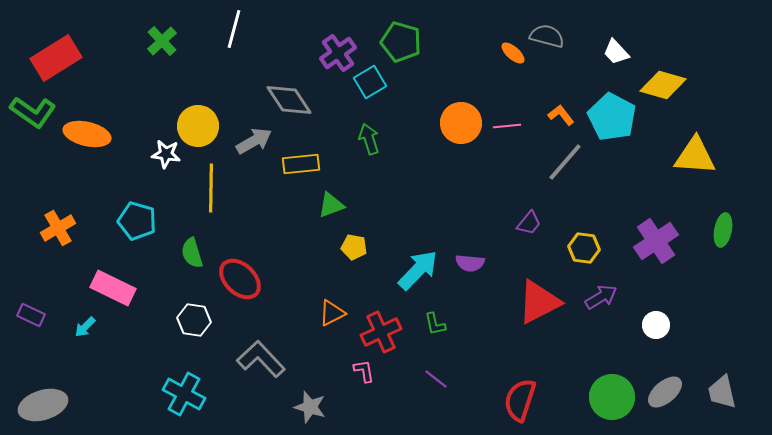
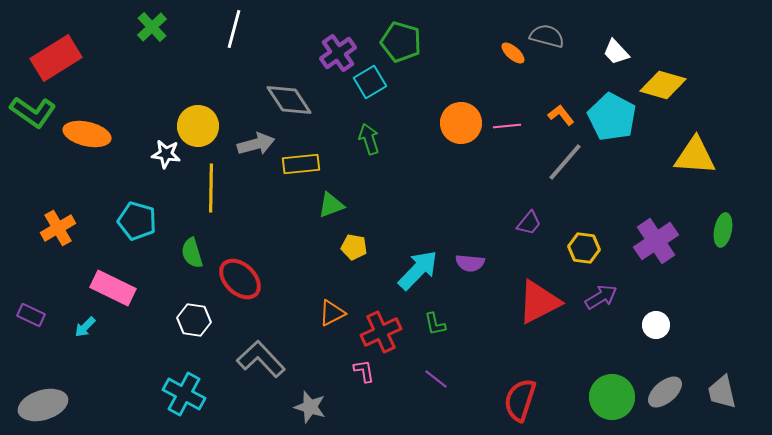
green cross at (162, 41): moved 10 px left, 14 px up
gray arrow at (254, 141): moved 2 px right, 3 px down; rotated 15 degrees clockwise
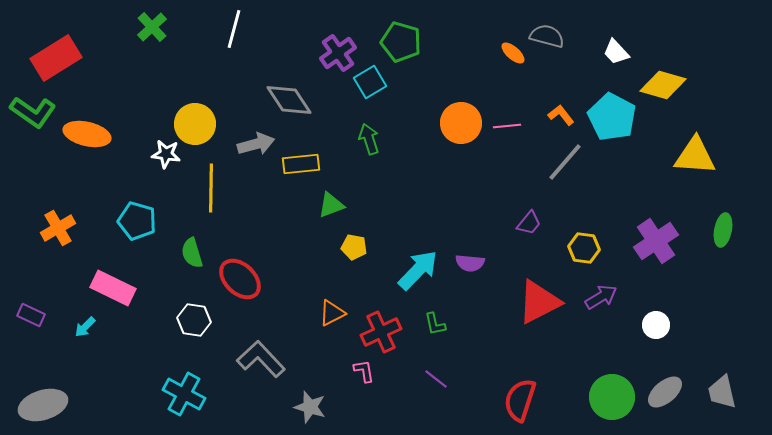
yellow circle at (198, 126): moved 3 px left, 2 px up
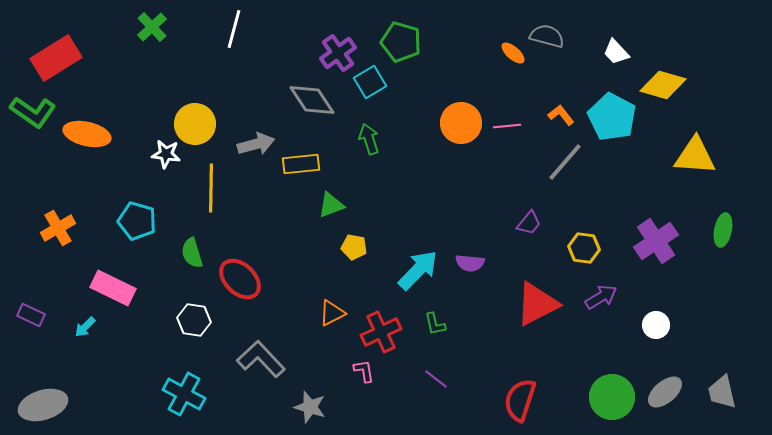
gray diamond at (289, 100): moved 23 px right
red triangle at (539, 302): moved 2 px left, 2 px down
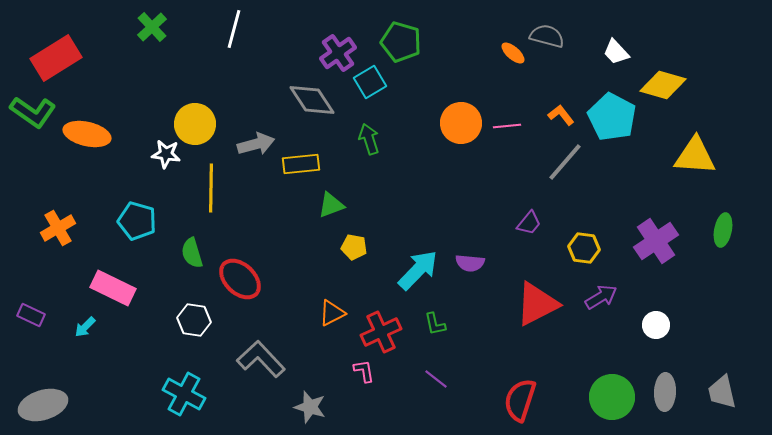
gray ellipse at (665, 392): rotated 48 degrees counterclockwise
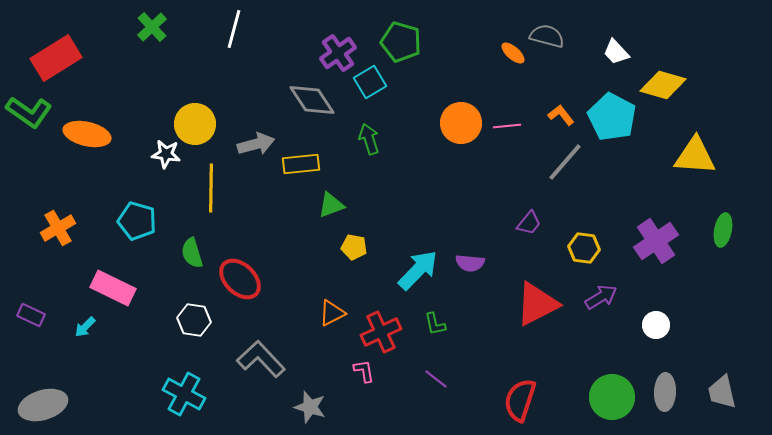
green L-shape at (33, 112): moved 4 px left
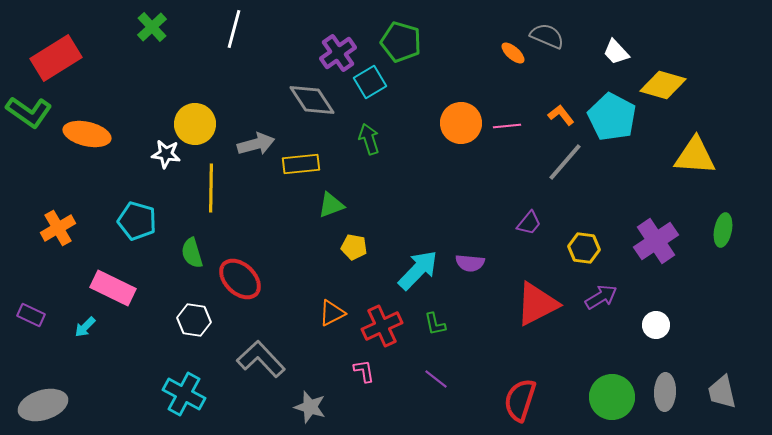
gray semicircle at (547, 36): rotated 8 degrees clockwise
red cross at (381, 332): moved 1 px right, 6 px up
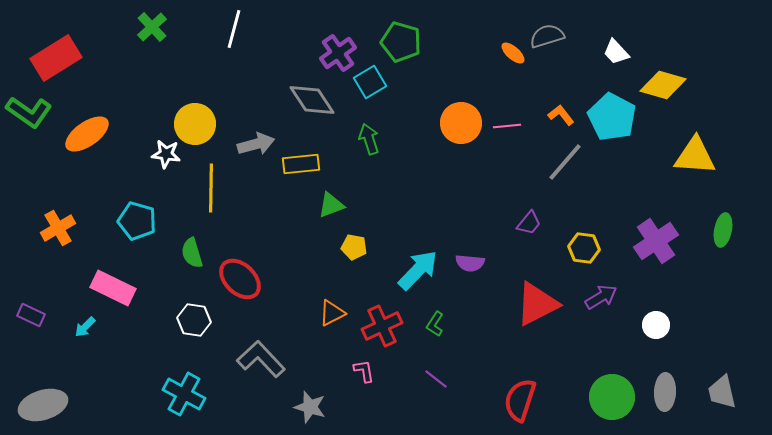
gray semicircle at (547, 36): rotated 40 degrees counterclockwise
orange ellipse at (87, 134): rotated 48 degrees counterclockwise
green L-shape at (435, 324): rotated 45 degrees clockwise
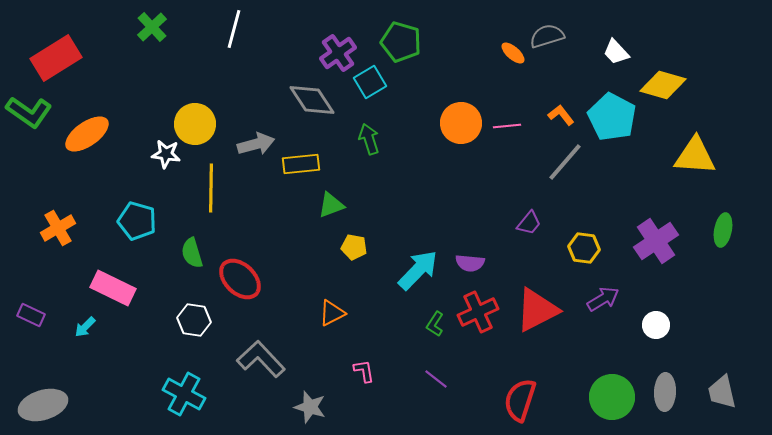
purple arrow at (601, 297): moved 2 px right, 2 px down
red triangle at (537, 304): moved 6 px down
red cross at (382, 326): moved 96 px right, 14 px up
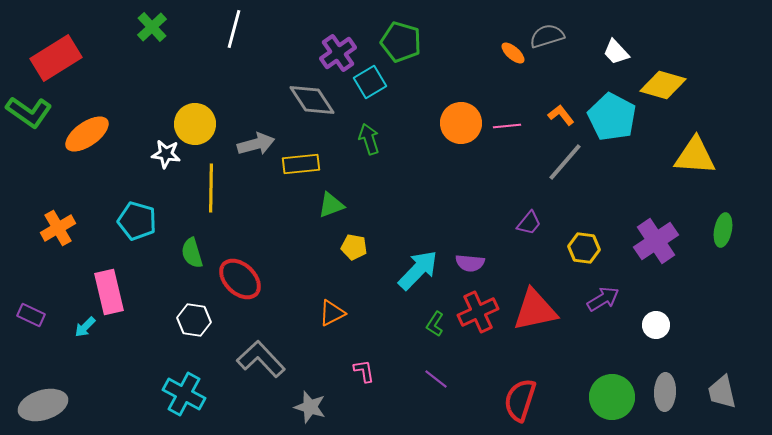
pink rectangle at (113, 288): moved 4 px left, 4 px down; rotated 51 degrees clockwise
red triangle at (537, 310): moved 2 px left; rotated 15 degrees clockwise
